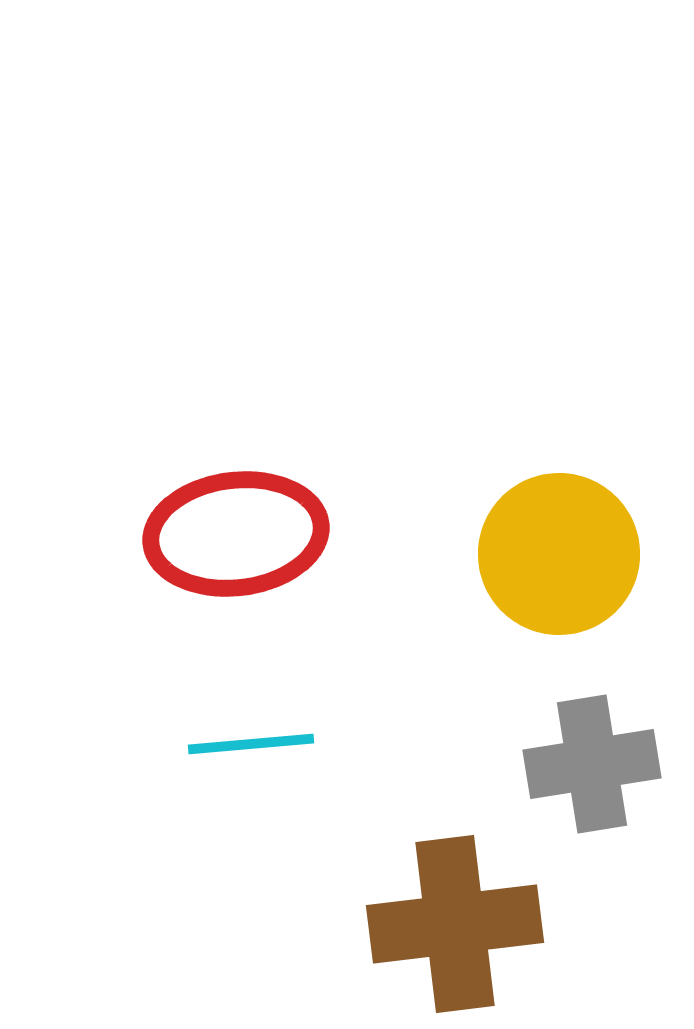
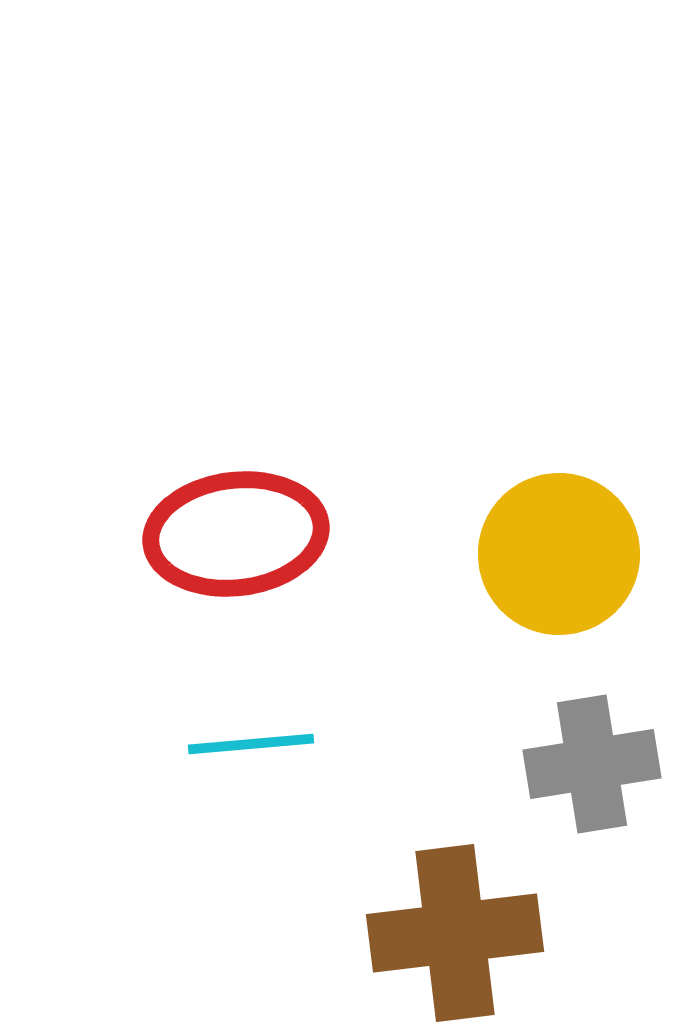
brown cross: moved 9 px down
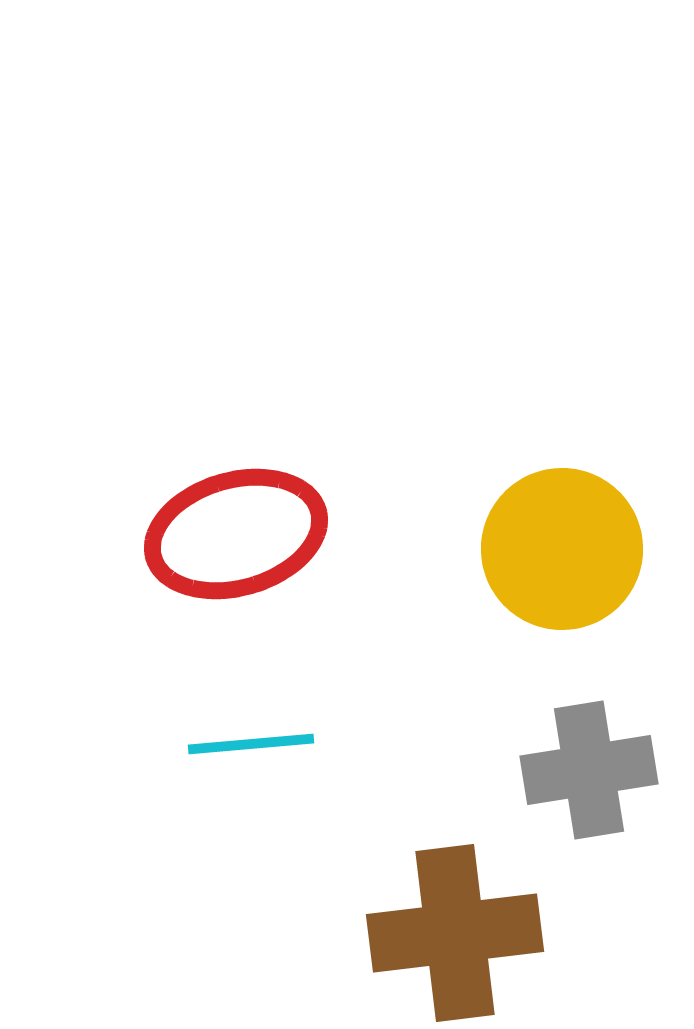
red ellipse: rotated 9 degrees counterclockwise
yellow circle: moved 3 px right, 5 px up
gray cross: moved 3 px left, 6 px down
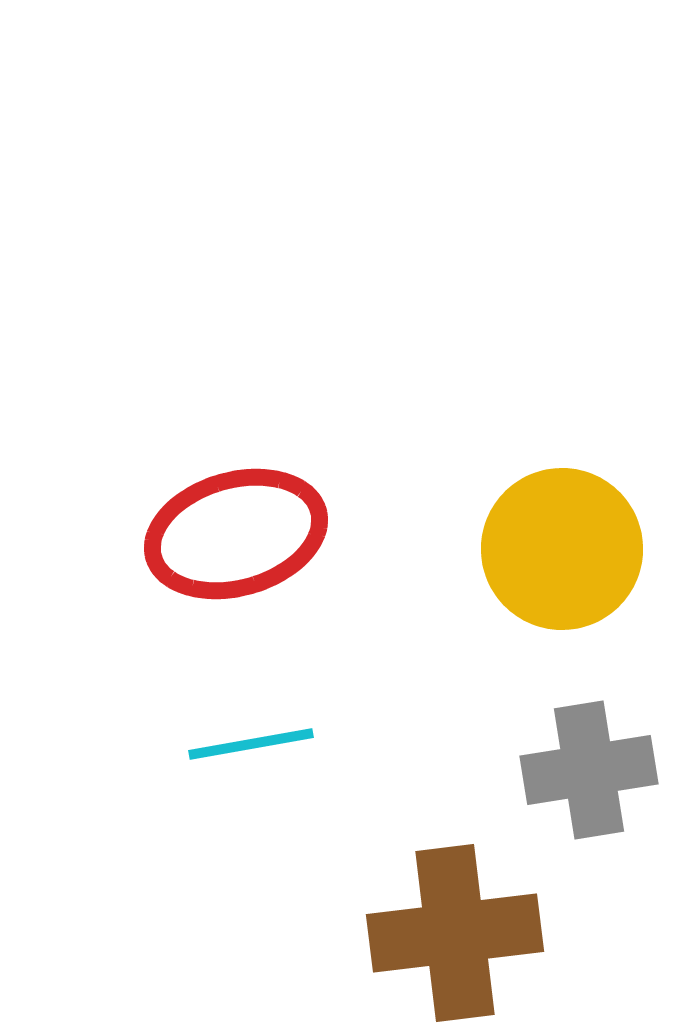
cyan line: rotated 5 degrees counterclockwise
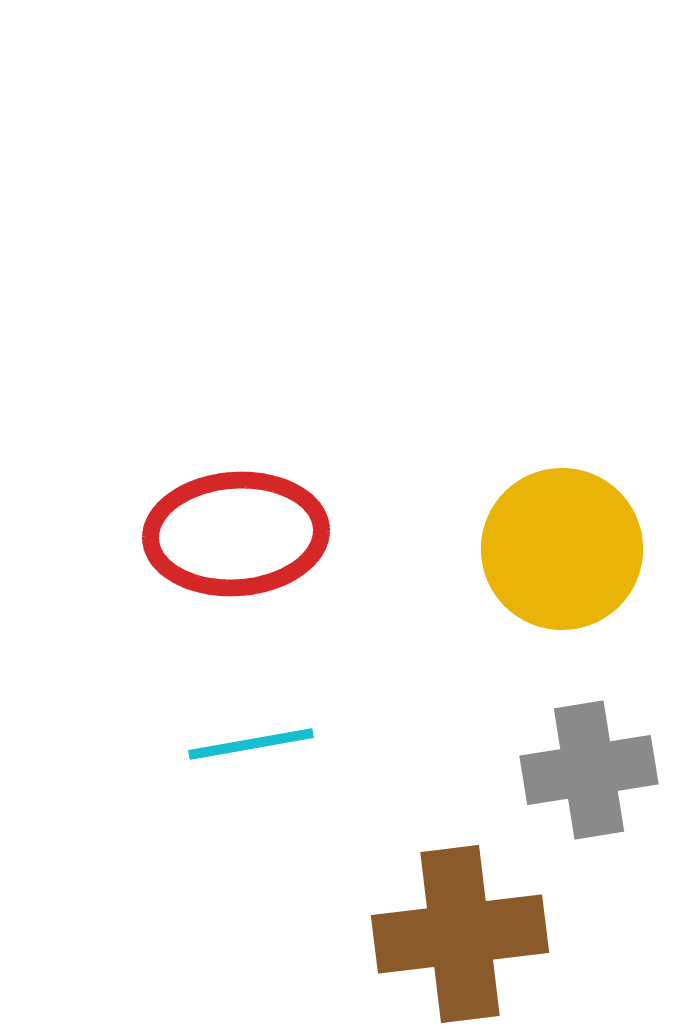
red ellipse: rotated 12 degrees clockwise
brown cross: moved 5 px right, 1 px down
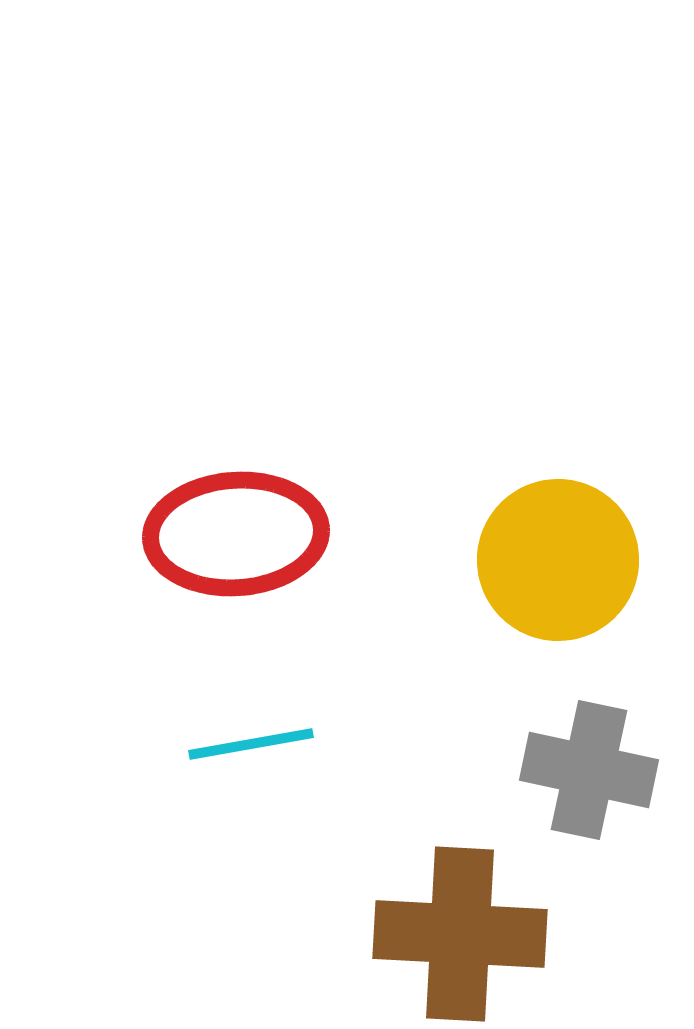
yellow circle: moved 4 px left, 11 px down
gray cross: rotated 21 degrees clockwise
brown cross: rotated 10 degrees clockwise
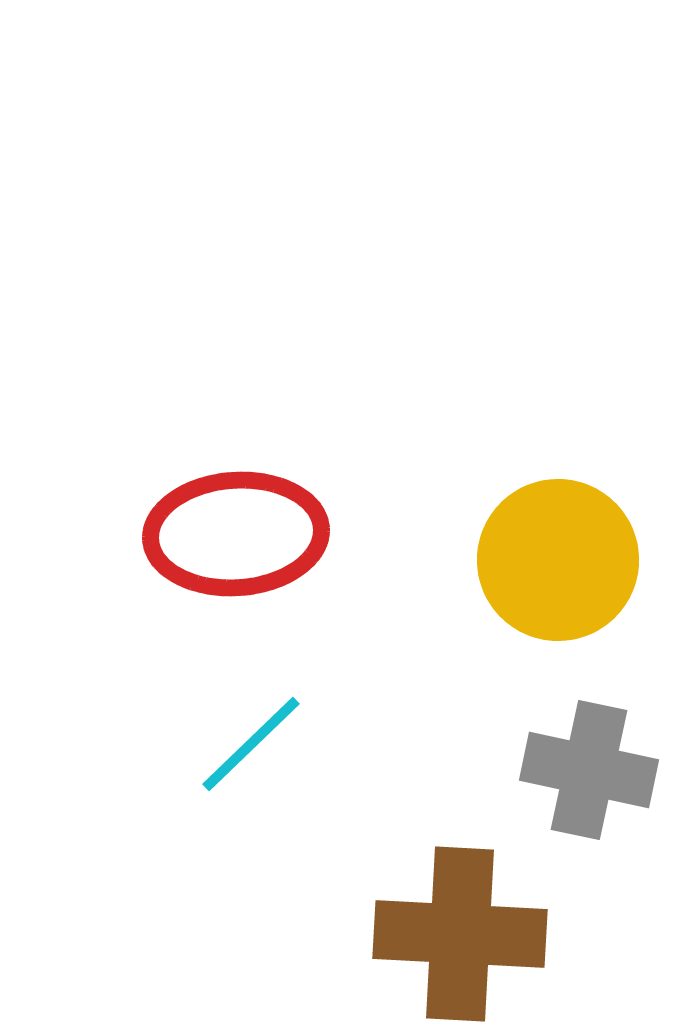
cyan line: rotated 34 degrees counterclockwise
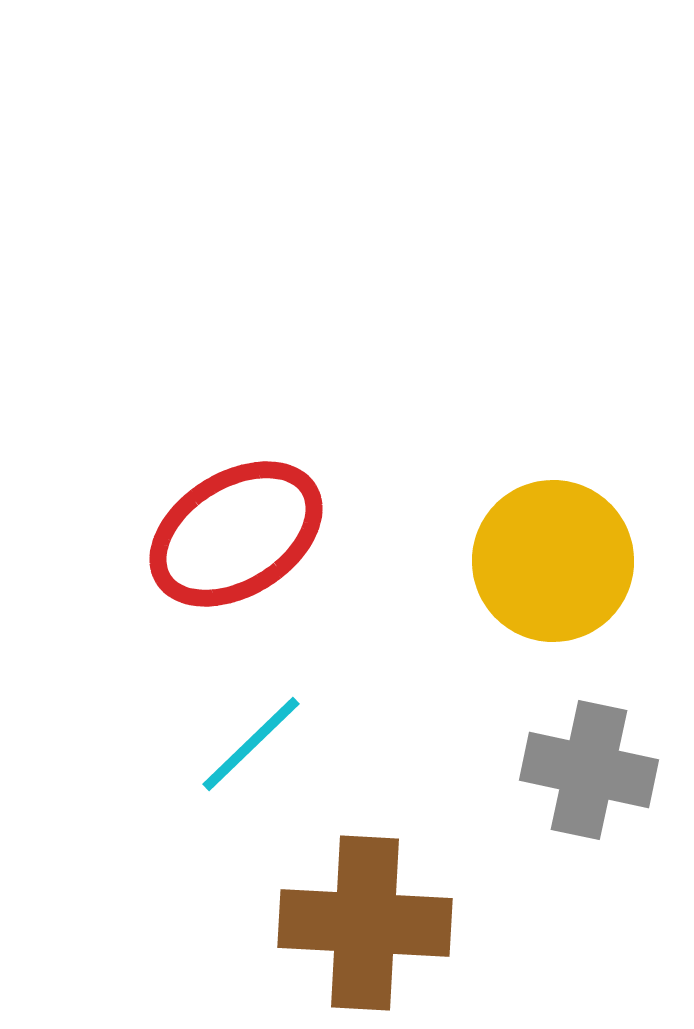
red ellipse: rotated 28 degrees counterclockwise
yellow circle: moved 5 px left, 1 px down
brown cross: moved 95 px left, 11 px up
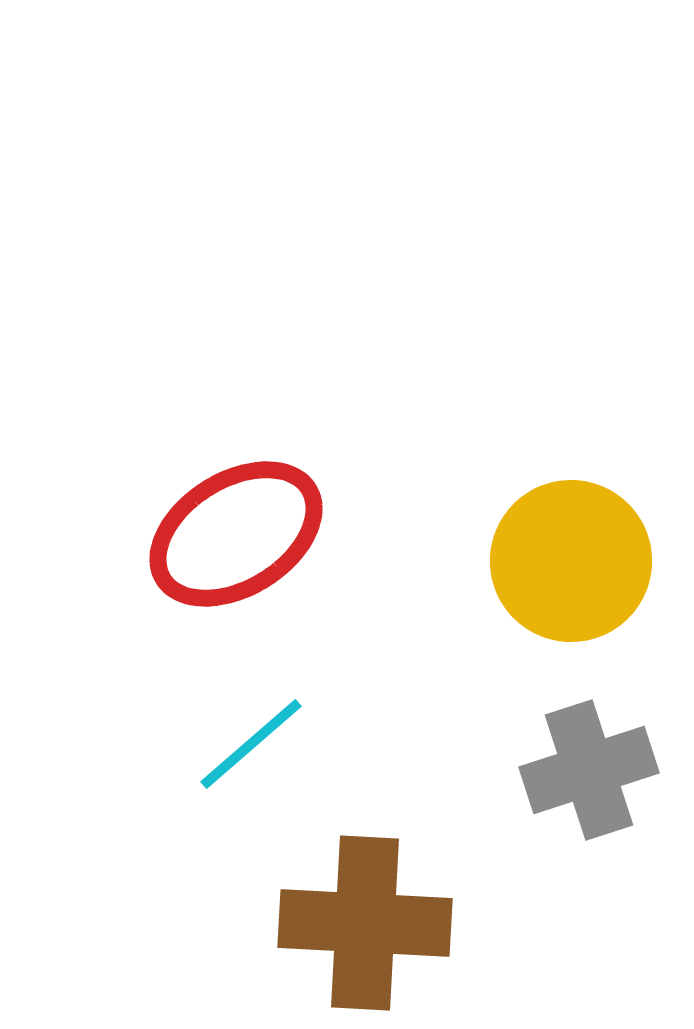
yellow circle: moved 18 px right
cyan line: rotated 3 degrees clockwise
gray cross: rotated 30 degrees counterclockwise
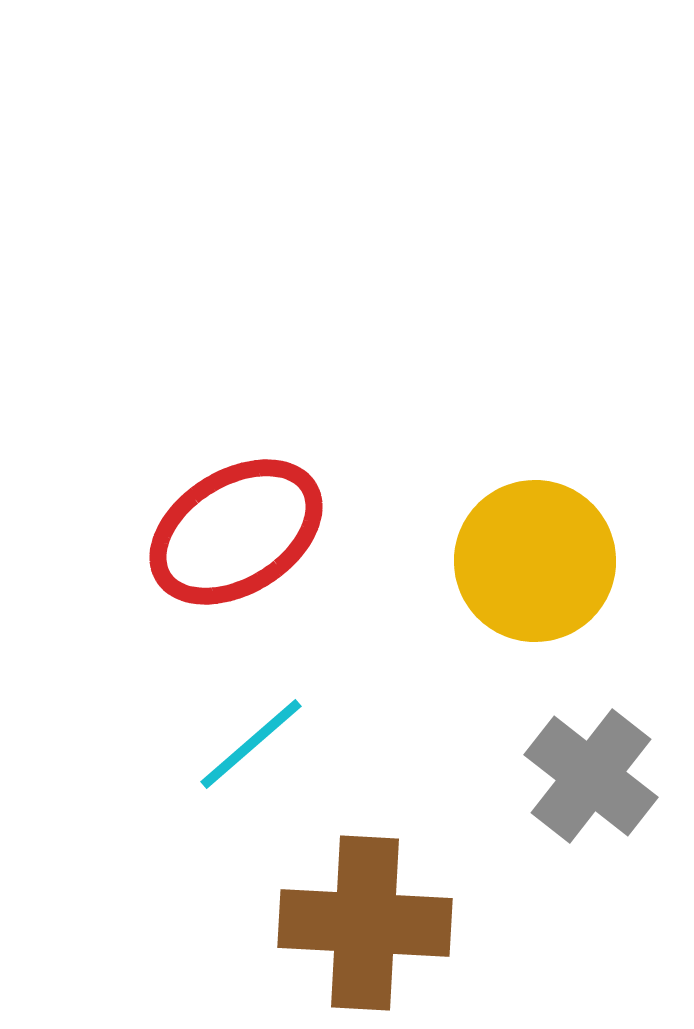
red ellipse: moved 2 px up
yellow circle: moved 36 px left
gray cross: moved 2 px right, 6 px down; rotated 34 degrees counterclockwise
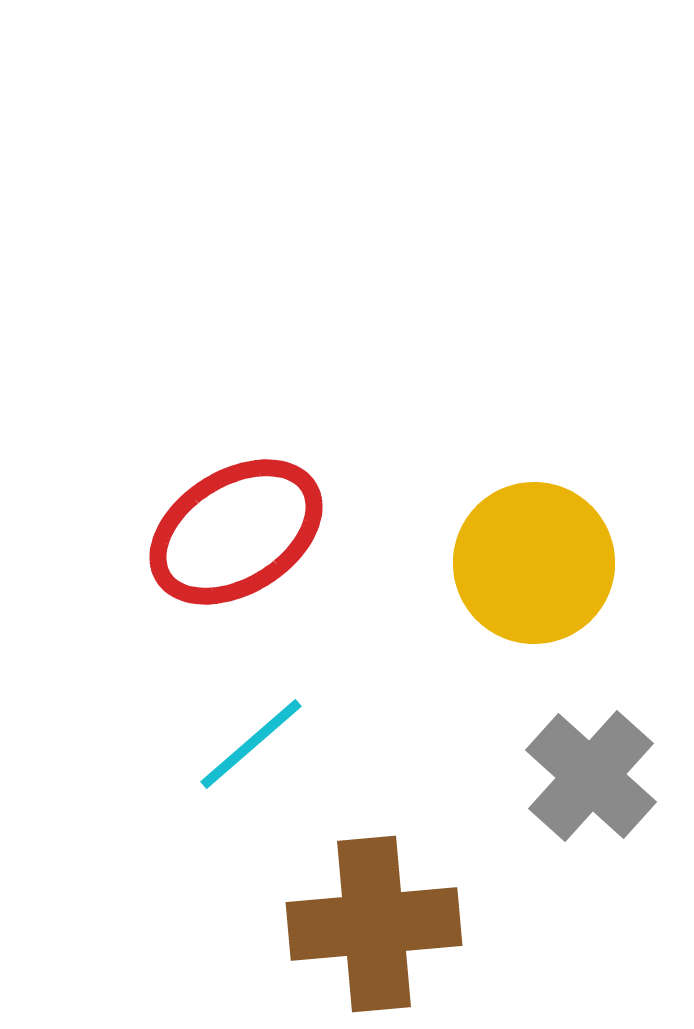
yellow circle: moved 1 px left, 2 px down
gray cross: rotated 4 degrees clockwise
brown cross: moved 9 px right, 1 px down; rotated 8 degrees counterclockwise
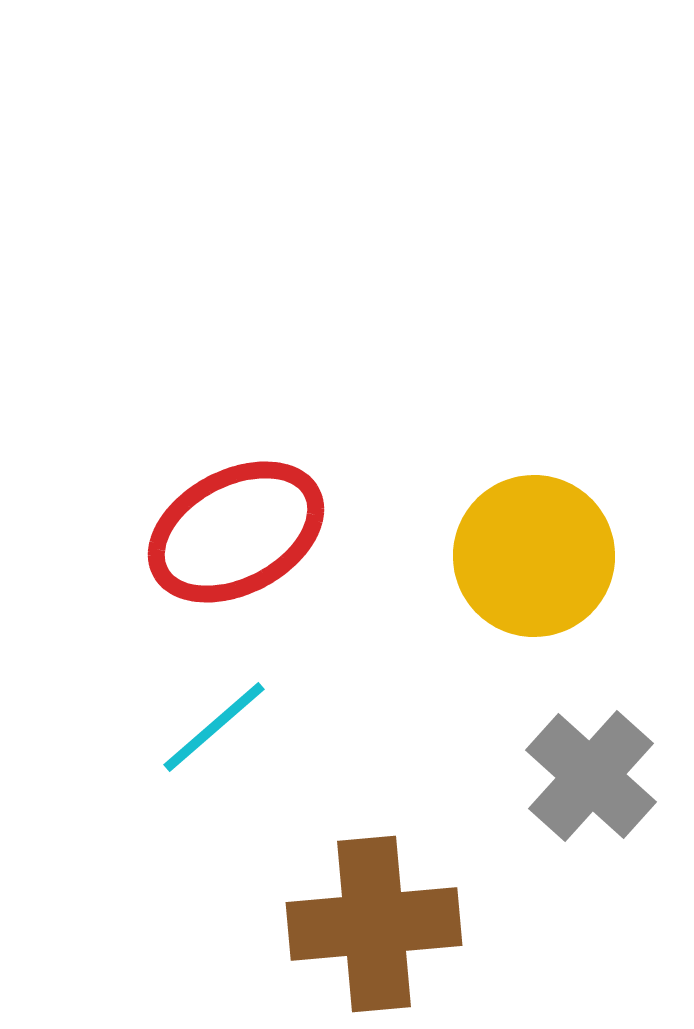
red ellipse: rotated 4 degrees clockwise
yellow circle: moved 7 px up
cyan line: moved 37 px left, 17 px up
